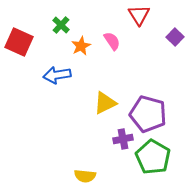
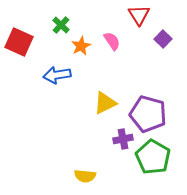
purple square: moved 12 px left, 2 px down
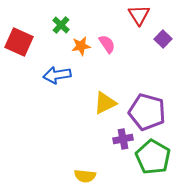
pink semicircle: moved 5 px left, 3 px down
orange star: rotated 18 degrees clockwise
purple pentagon: moved 1 px left, 2 px up
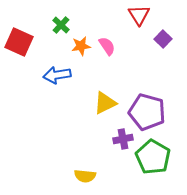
pink semicircle: moved 2 px down
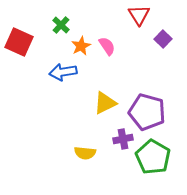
orange star: rotated 18 degrees counterclockwise
blue arrow: moved 6 px right, 3 px up
yellow semicircle: moved 23 px up
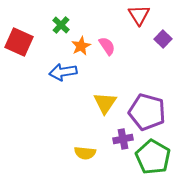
yellow triangle: rotated 30 degrees counterclockwise
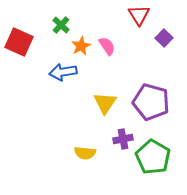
purple square: moved 1 px right, 1 px up
purple pentagon: moved 4 px right, 10 px up
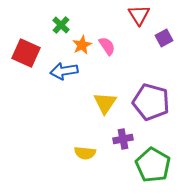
purple square: rotated 18 degrees clockwise
red square: moved 7 px right, 11 px down
orange star: moved 1 px right, 1 px up
blue arrow: moved 1 px right, 1 px up
green pentagon: moved 8 px down
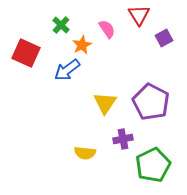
pink semicircle: moved 17 px up
blue arrow: moved 3 px right, 1 px up; rotated 28 degrees counterclockwise
purple pentagon: rotated 12 degrees clockwise
green pentagon: rotated 16 degrees clockwise
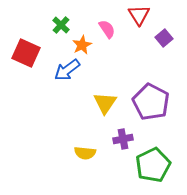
purple square: rotated 12 degrees counterclockwise
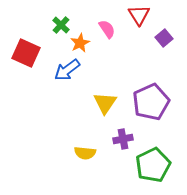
orange star: moved 2 px left, 2 px up
purple pentagon: rotated 21 degrees clockwise
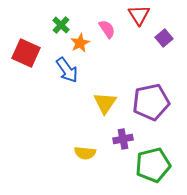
blue arrow: rotated 88 degrees counterclockwise
purple pentagon: rotated 12 degrees clockwise
green pentagon: rotated 12 degrees clockwise
